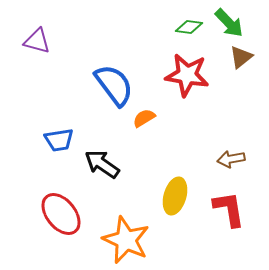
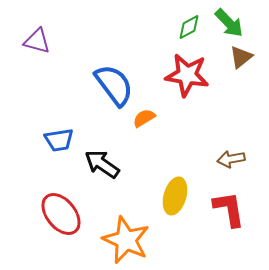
green diamond: rotated 36 degrees counterclockwise
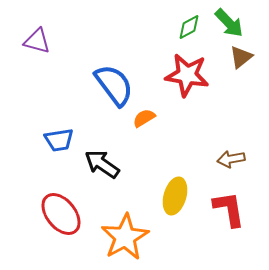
orange star: moved 1 px left, 3 px up; rotated 18 degrees clockwise
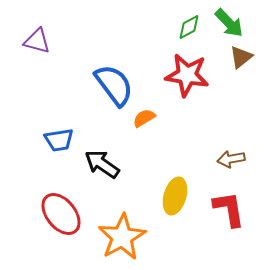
orange star: moved 3 px left
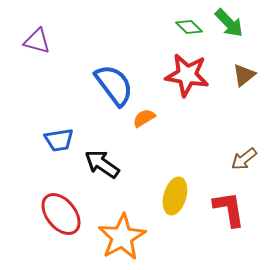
green diamond: rotated 72 degrees clockwise
brown triangle: moved 3 px right, 18 px down
brown arrow: moved 13 px right; rotated 28 degrees counterclockwise
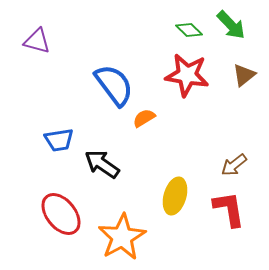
green arrow: moved 2 px right, 2 px down
green diamond: moved 3 px down
brown arrow: moved 10 px left, 6 px down
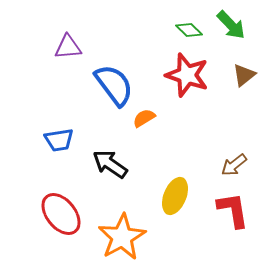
purple triangle: moved 31 px right, 6 px down; rotated 20 degrees counterclockwise
red star: rotated 9 degrees clockwise
black arrow: moved 8 px right
yellow ellipse: rotated 6 degrees clockwise
red L-shape: moved 4 px right, 1 px down
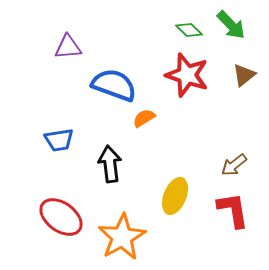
blue semicircle: rotated 33 degrees counterclockwise
black arrow: rotated 48 degrees clockwise
red ellipse: moved 3 px down; rotated 15 degrees counterclockwise
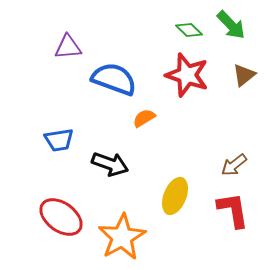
blue semicircle: moved 6 px up
black arrow: rotated 117 degrees clockwise
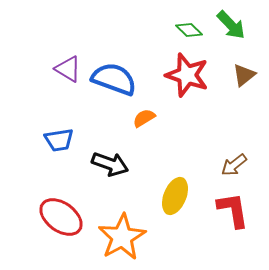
purple triangle: moved 22 px down; rotated 36 degrees clockwise
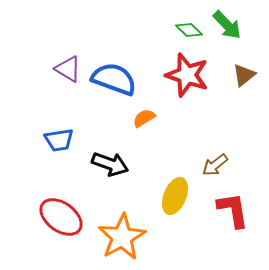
green arrow: moved 4 px left
brown arrow: moved 19 px left
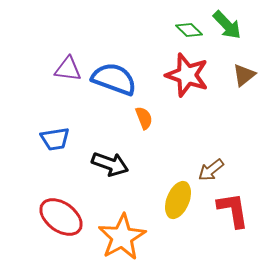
purple triangle: rotated 24 degrees counterclockwise
orange semicircle: rotated 100 degrees clockwise
blue trapezoid: moved 4 px left, 1 px up
brown arrow: moved 4 px left, 5 px down
yellow ellipse: moved 3 px right, 4 px down
